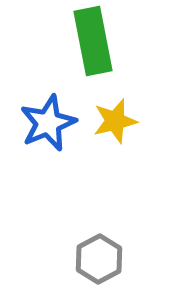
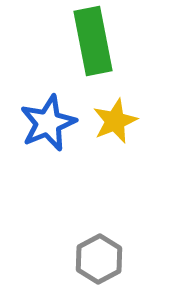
yellow star: rotated 9 degrees counterclockwise
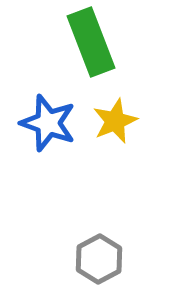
green rectangle: moved 2 px left, 1 px down; rotated 10 degrees counterclockwise
blue star: rotated 30 degrees counterclockwise
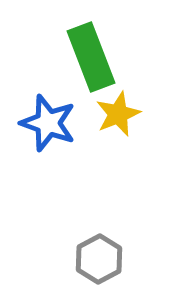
green rectangle: moved 15 px down
yellow star: moved 3 px right, 7 px up
